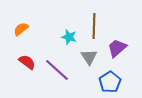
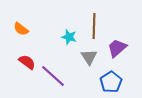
orange semicircle: rotated 105 degrees counterclockwise
purple line: moved 4 px left, 6 px down
blue pentagon: moved 1 px right
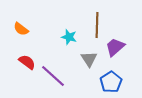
brown line: moved 3 px right, 1 px up
purple trapezoid: moved 2 px left, 1 px up
gray triangle: moved 2 px down
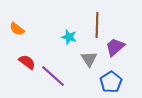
orange semicircle: moved 4 px left
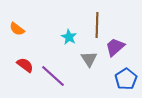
cyan star: rotated 14 degrees clockwise
red semicircle: moved 2 px left, 3 px down
blue pentagon: moved 15 px right, 3 px up
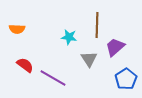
orange semicircle: rotated 35 degrees counterclockwise
cyan star: rotated 21 degrees counterclockwise
purple line: moved 2 px down; rotated 12 degrees counterclockwise
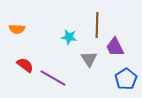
purple trapezoid: rotated 75 degrees counterclockwise
